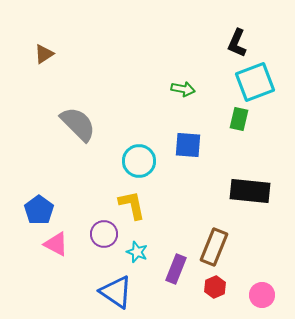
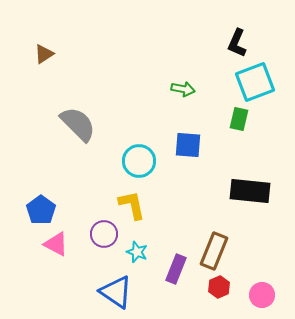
blue pentagon: moved 2 px right
brown rectangle: moved 4 px down
red hexagon: moved 4 px right
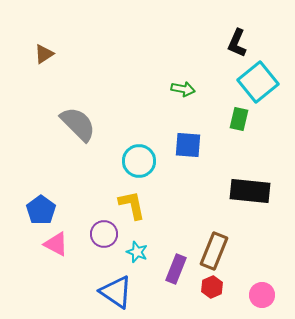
cyan square: moved 3 px right; rotated 18 degrees counterclockwise
red hexagon: moved 7 px left
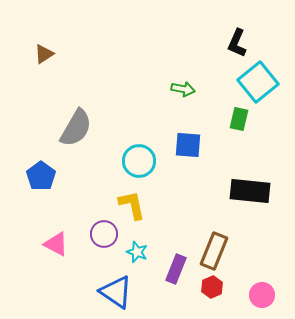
gray semicircle: moved 2 px left, 4 px down; rotated 75 degrees clockwise
blue pentagon: moved 34 px up
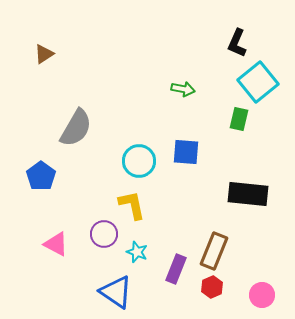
blue square: moved 2 px left, 7 px down
black rectangle: moved 2 px left, 3 px down
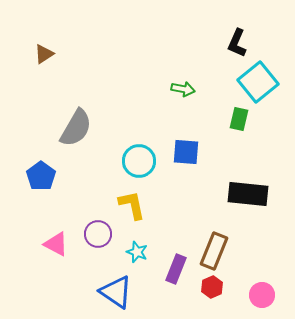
purple circle: moved 6 px left
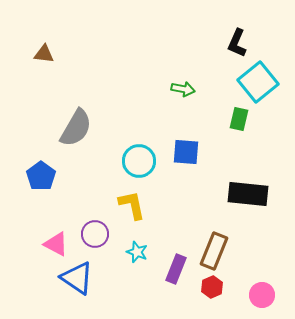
brown triangle: rotated 40 degrees clockwise
purple circle: moved 3 px left
blue triangle: moved 39 px left, 14 px up
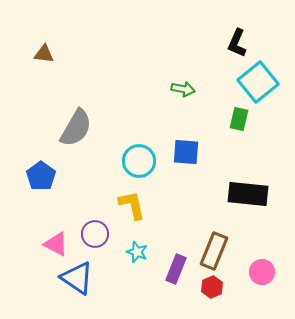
pink circle: moved 23 px up
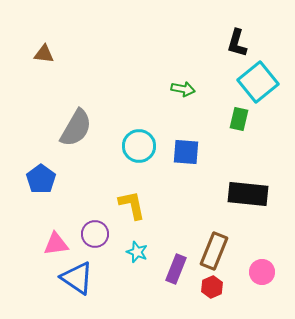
black L-shape: rotated 8 degrees counterclockwise
cyan circle: moved 15 px up
blue pentagon: moved 3 px down
pink triangle: rotated 36 degrees counterclockwise
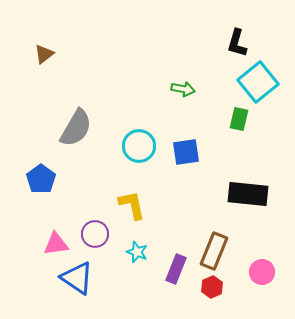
brown triangle: rotated 45 degrees counterclockwise
blue square: rotated 12 degrees counterclockwise
